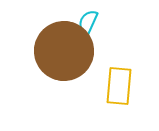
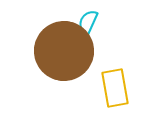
yellow rectangle: moved 4 px left, 2 px down; rotated 15 degrees counterclockwise
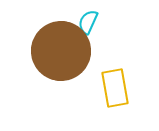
brown circle: moved 3 px left
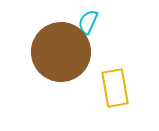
brown circle: moved 1 px down
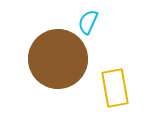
brown circle: moved 3 px left, 7 px down
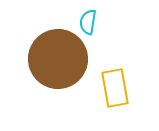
cyan semicircle: rotated 15 degrees counterclockwise
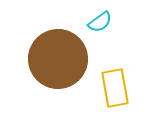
cyan semicircle: moved 12 px right; rotated 135 degrees counterclockwise
